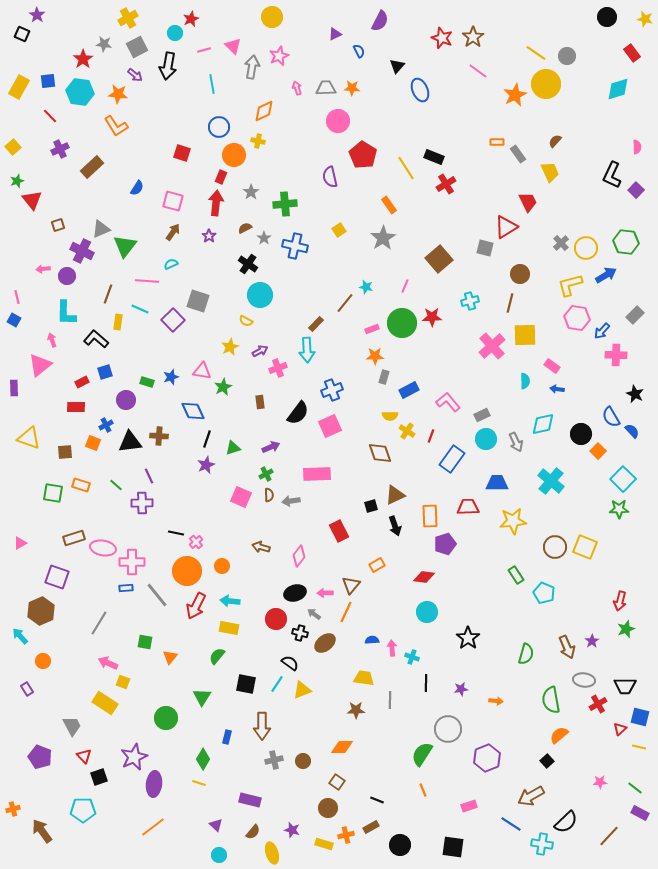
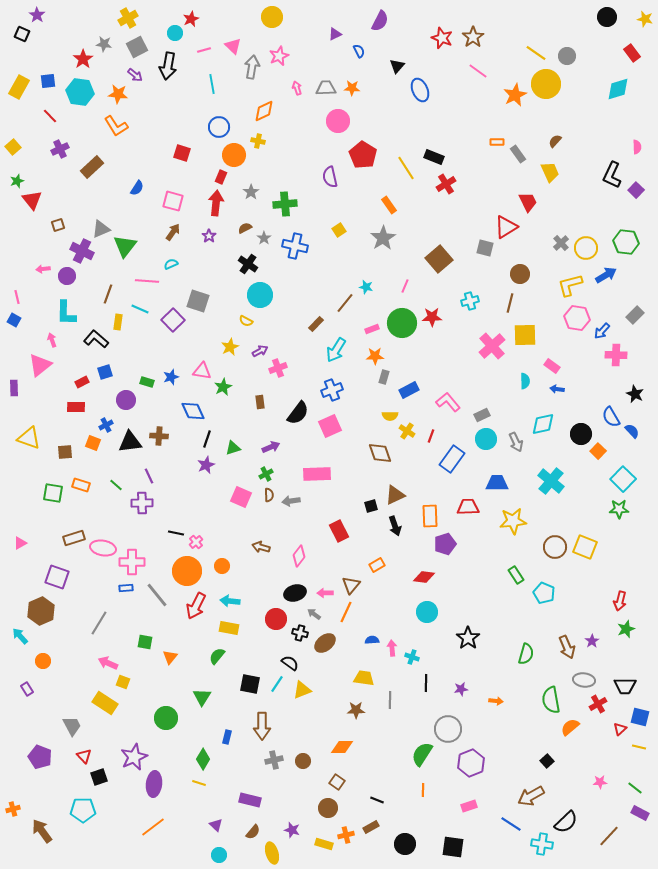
cyan arrow at (307, 350): moved 29 px right; rotated 35 degrees clockwise
black square at (246, 684): moved 4 px right
orange semicircle at (559, 735): moved 11 px right, 8 px up
purple hexagon at (487, 758): moved 16 px left, 5 px down
orange line at (423, 790): rotated 24 degrees clockwise
black circle at (400, 845): moved 5 px right, 1 px up
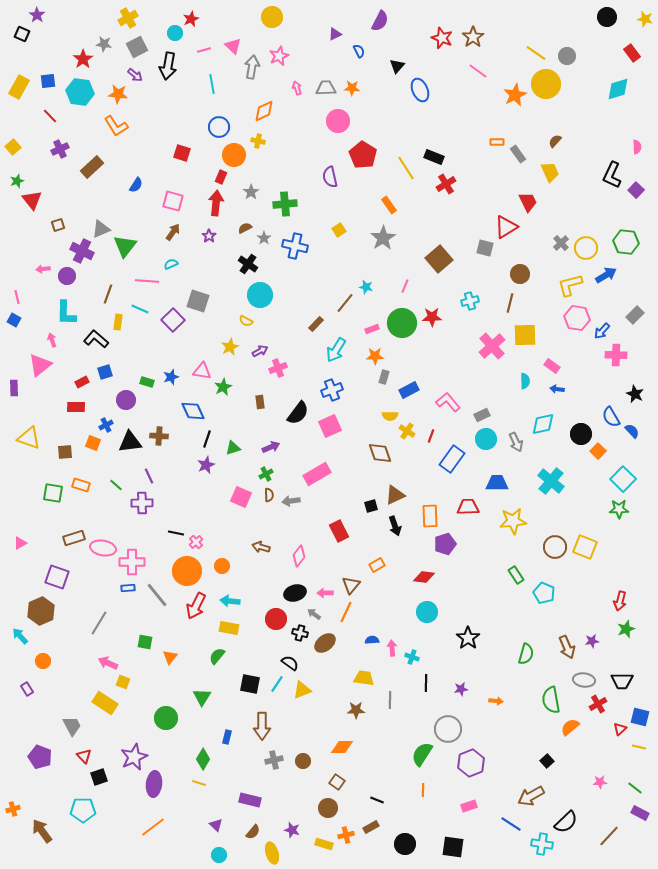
blue semicircle at (137, 188): moved 1 px left, 3 px up
pink rectangle at (317, 474): rotated 28 degrees counterclockwise
blue rectangle at (126, 588): moved 2 px right
purple star at (592, 641): rotated 24 degrees clockwise
black trapezoid at (625, 686): moved 3 px left, 5 px up
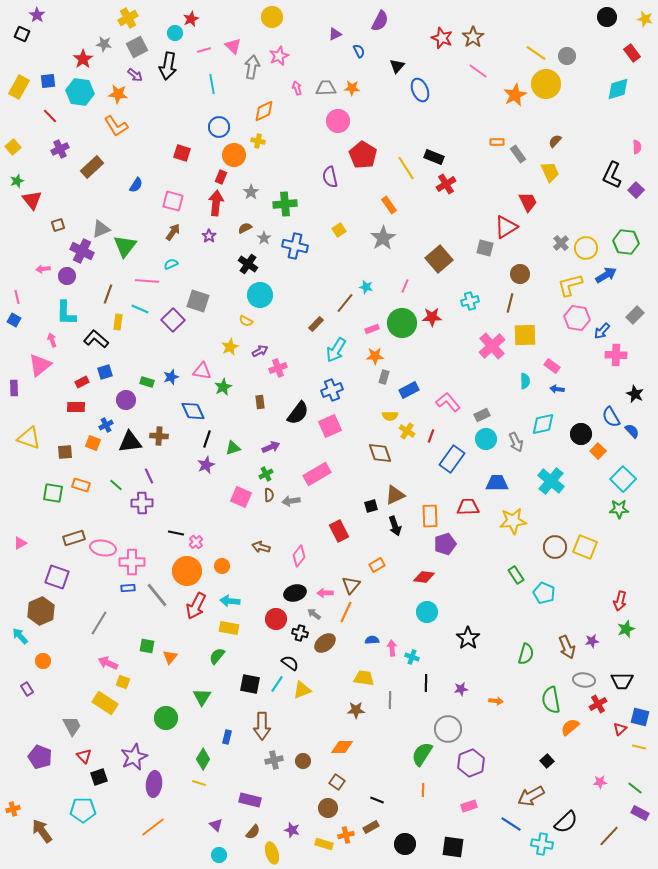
green square at (145, 642): moved 2 px right, 4 px down
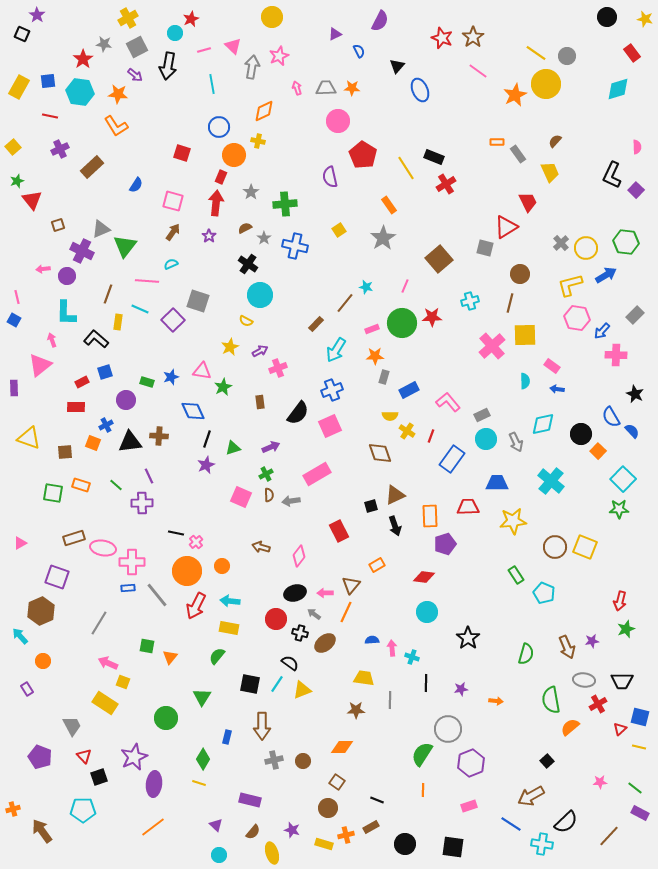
red line at (50, 116): rotated 35 degrees counterclockwise
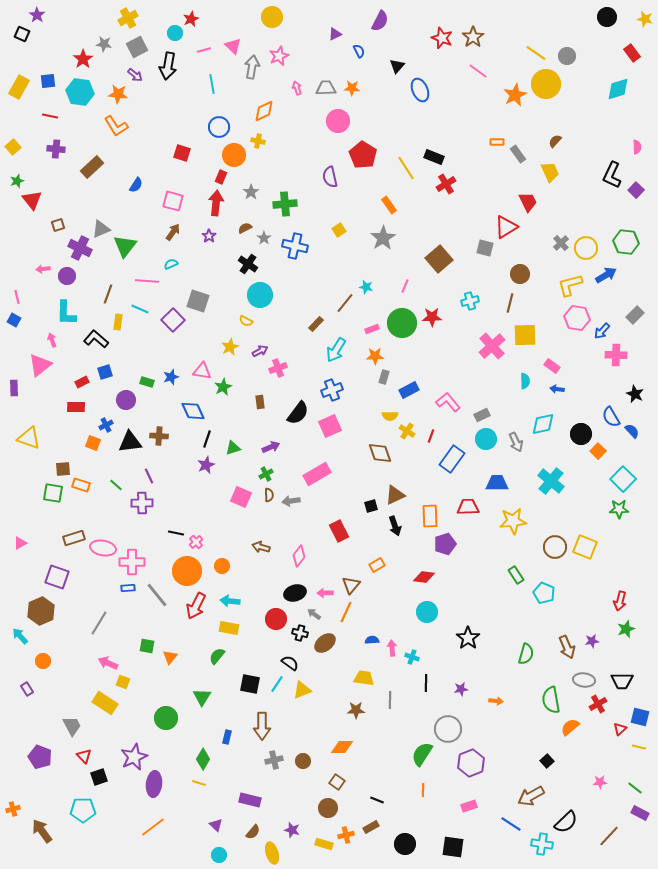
purple cross at (60, 149): moved 4 px left; rotated 30 degrees clockwise
purple cross at (82, 251): moved 2 px left, 3 px up
brown square at (65, 452): moved 2 px left, 17 px down
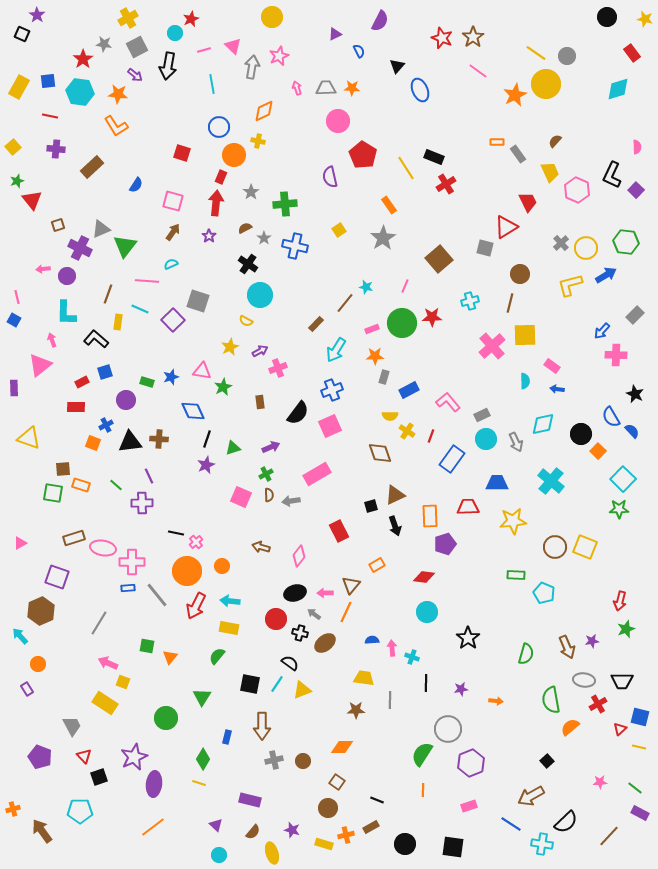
pink hexagon at (577, 318): moved 128 px up; rotated 15 degrees clockwise
brown cross at (159, 436): moved 3 px down
green rectangle at (516, 575): rotated 54 degrees counterclockwise
orange circle at (43, 661): moved 5 px left, 3 px down
cyan pentagon at (83, 810): moved 3 px left, 1 px down
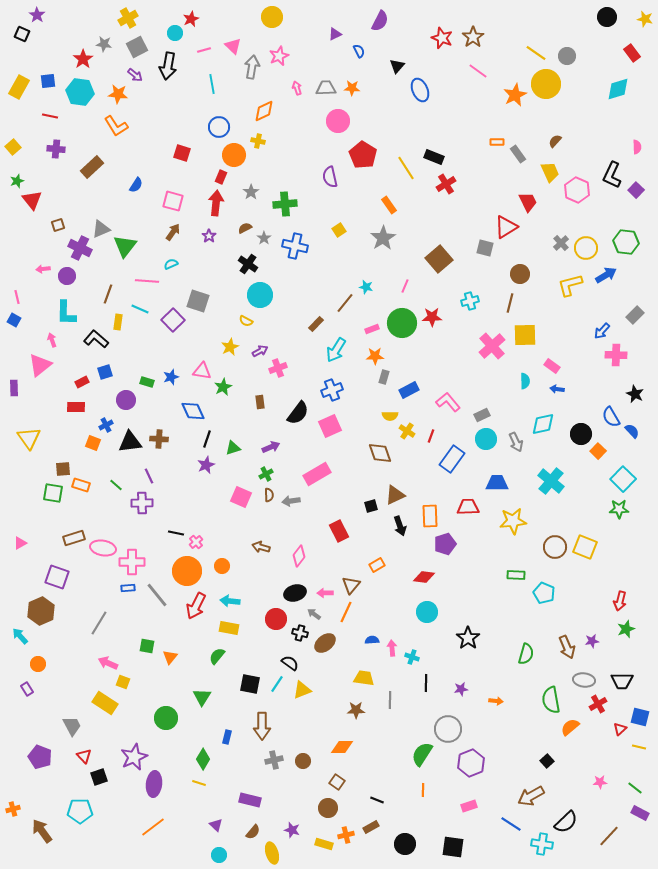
yellow triangle at (29, 438): rotated 35 degrees clockwise
black arrow at (395, 526): moved 5 px right
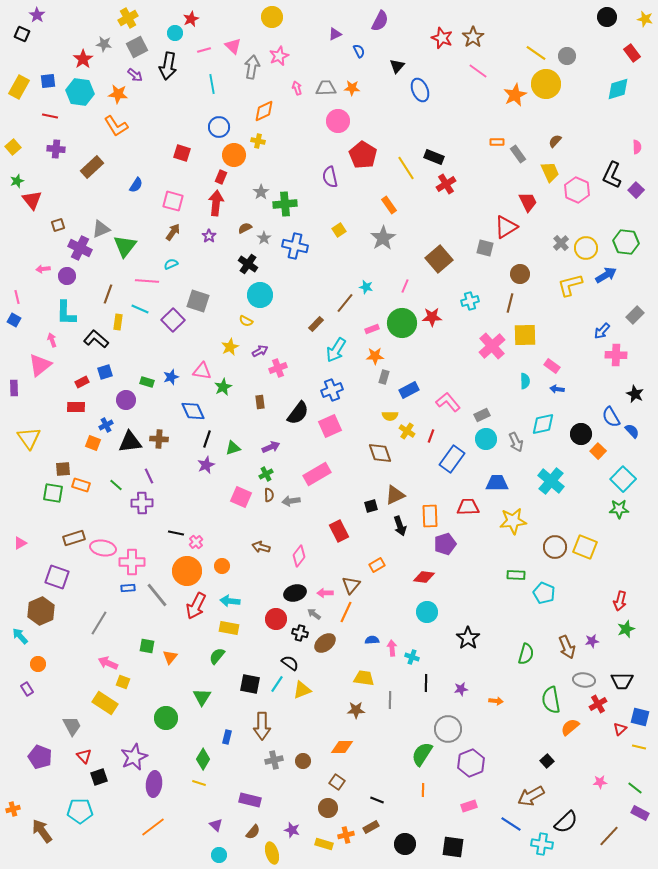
gray star at (251, 192): moved 10 px right
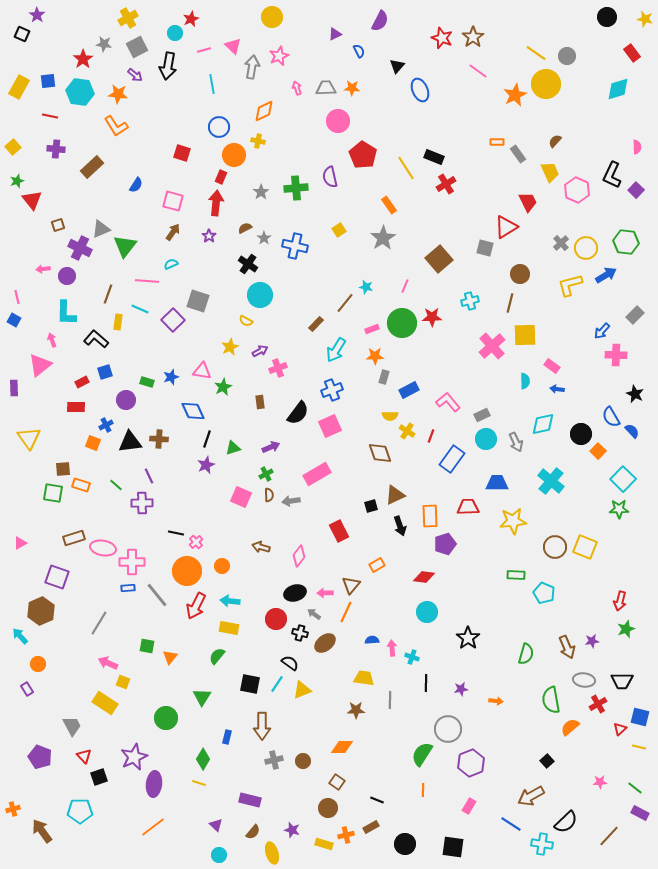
green cross at (285, 204): moved 11 px right, 16 px up
pink rectangle at (469, 806): rotated 42 degrees counterclockwise
